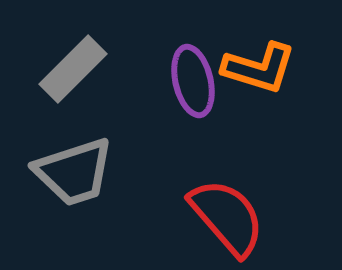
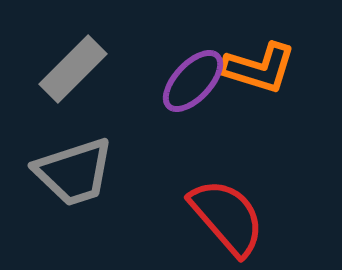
purple ellipse: rotated 56 degrees clockwise
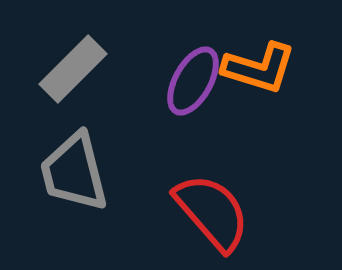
purple ellipse: rotated 14 degrees counterclockwise
gray trapezoid: rotated 94 degrees clockwise
red semicircle: moved 15 px left, 5 px up
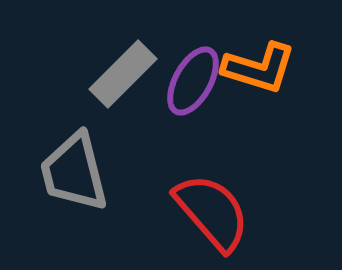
gray rectangle: moved 50 px right, 5 px down
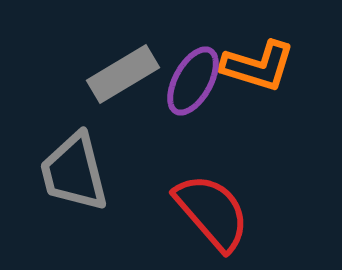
orange L-shape: moved 1 px left, 2 px up
gray rectangle: rotated 14 degrees clockwise
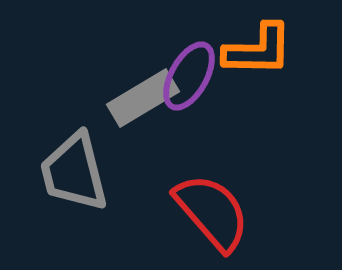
orange L-shape: moved 16 px up; rotated 16 degrees counterclockwise
gray rectangle: moved 20 px right, 24 px down
purple ellipse: moved 4 px left, 5 px up
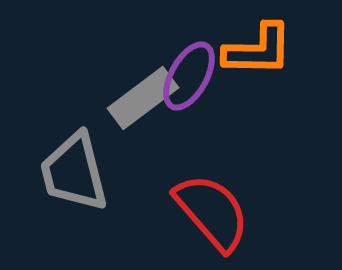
gray rectangle: rotated 6 degrees counterclockwise
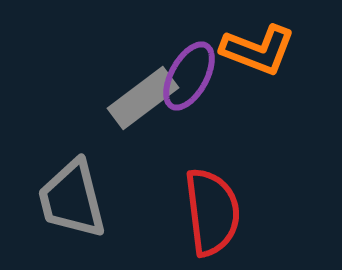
orange L-shape: rotated 20 degrees clockwise
gray trapezoid: moved 2 px left, 27 px down
red semicircle: rotated 34 degrees clockwise
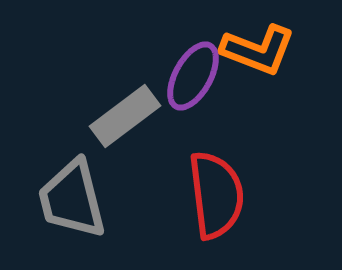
purple ellipse: moved 4 px right
gray rectangle: moved 18 px left, 18 px down
red semicircle: moved 4 px right, 17 px up
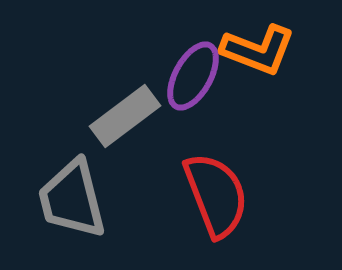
red semicircle: rotated 14 degrees counterclockwise
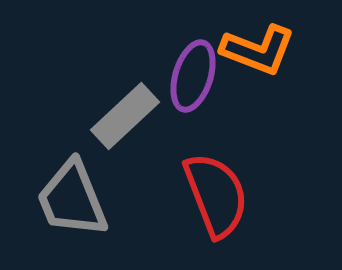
purple ellipse: rotated 12 degrees counterclockwise
gray rectangle: rotated 6 degrees counterclockwise
gray trapezoid: rotated 8 degrees counterclockwise
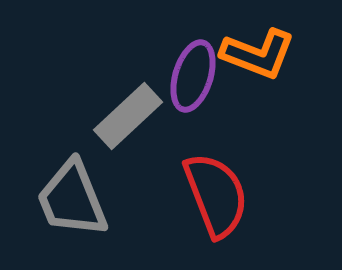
orange L-shape: moved 4 px down
gray rectangle: moved 3 px right
